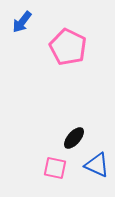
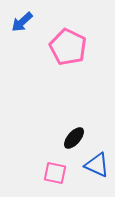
blue arrow: rotated 10 degrees clockwise
pink square: moved 5 px down
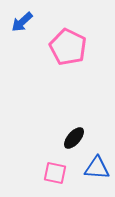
blue triangle: moved 3 px down; rotated 20 degrees counterclockwise
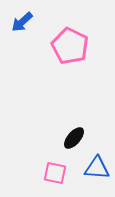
pink pentagon: moved 2 px right, 1 px up
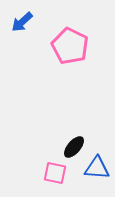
black ellipse: moved 9 px down
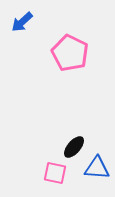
pink pentagon: moved 7 px down
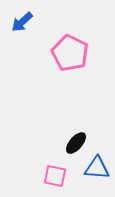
black ellipse: moved 2 px right, 4 px up
pink square: moved 3 px down
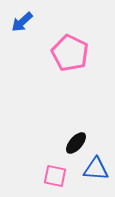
blue triangle: moved 1 px left, 1 px down
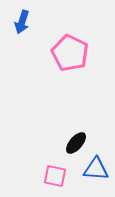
blue arrow: rotated 30 degrees counterclockwise
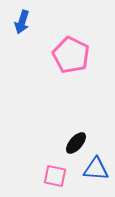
pink pentagon: moved 1 px right, 2 px down
